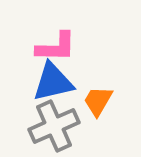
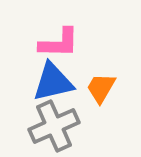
pink L-shape: moved 3 px right, 4 px up
orange trapezoid: moved 3 px right, 13 px up
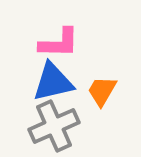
orange trapezoid: moved 1 px right, 3 px down
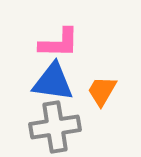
blue triangle: rotated 21 degrees clockwise
gray cross: moved 1 px right, 1 px down; rotated 15 degrees clockwise
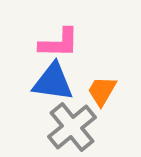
gray cross: moved 17 px right; rotated 30 degrees counterclockwise
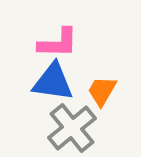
pink L-shape: moved 1 px left
gray cross: moved 1 px down
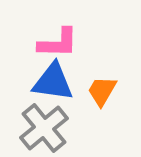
gray cross: moved 28 px left
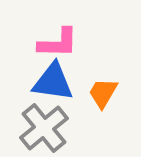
orange trapezoid: moved 1 px right, 2 px down
